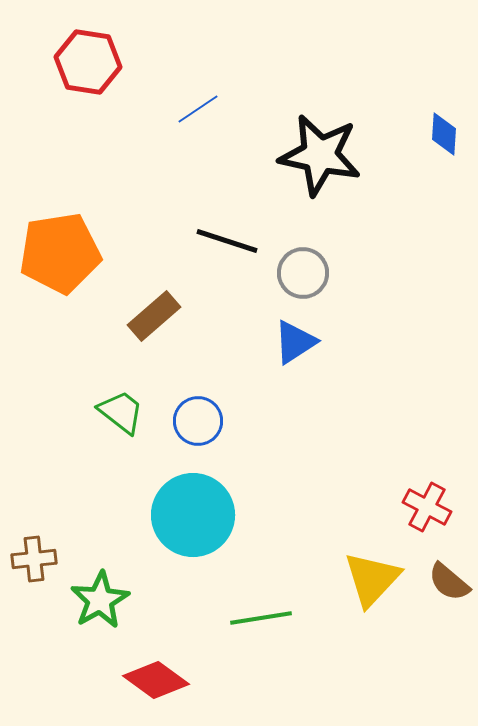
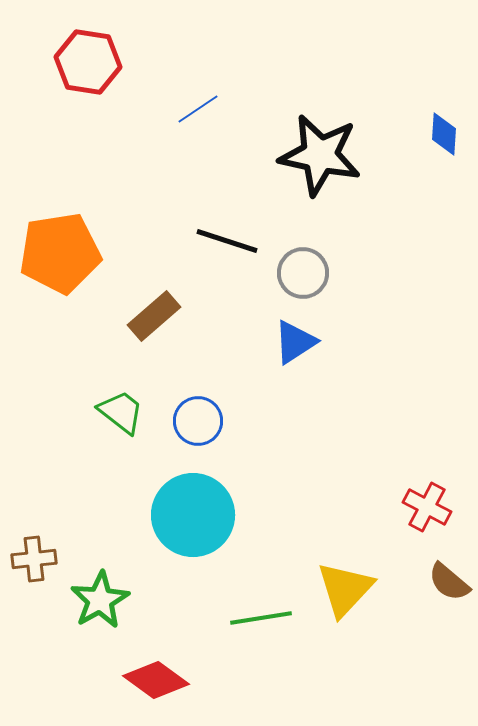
yellow triangle: moved 27 px left, 10 px down
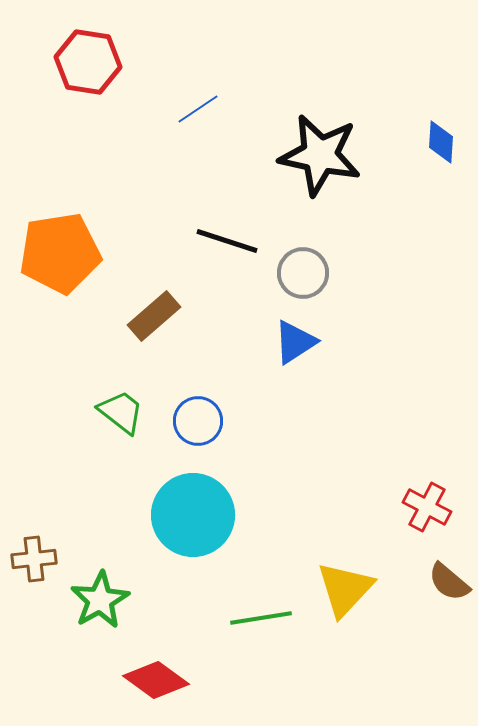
blue diamond: moved 3 px left, 8 px down
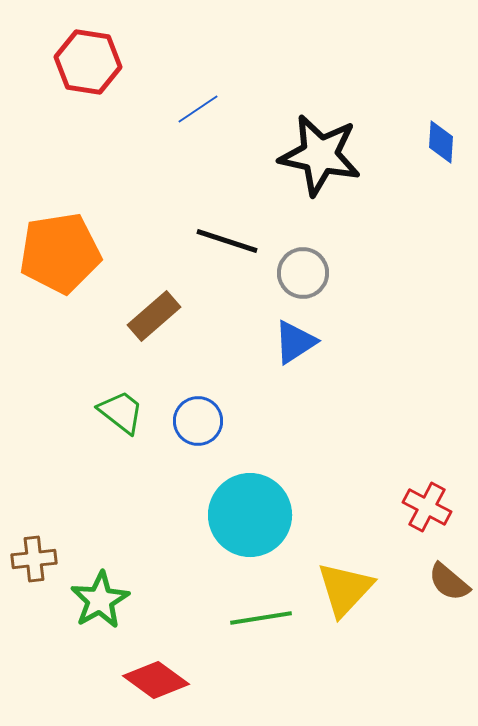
cyan circle: moved 57 px right
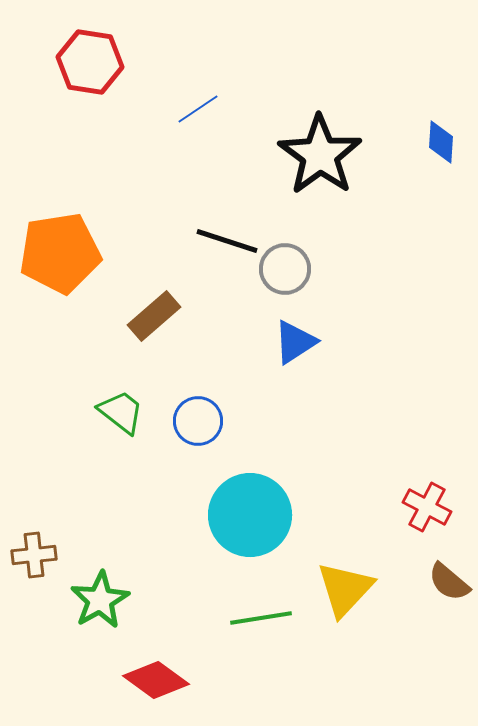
red hexagon: moved 2 px right
black star: rotated 24 degrees clockwise
gray circle: moved 18 px left, 4 px up
brown cross: moved 4 px up
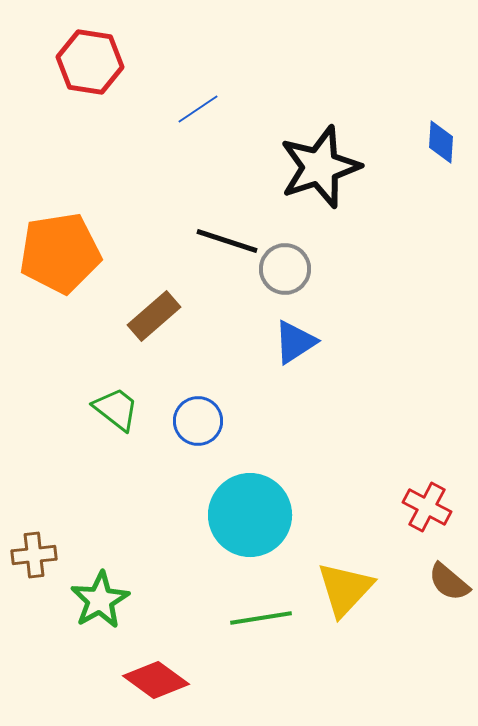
black star: moved 12 px down; rotated 18 degrees clockwise
green trapezoid: moved 5 px left, 3 px up
